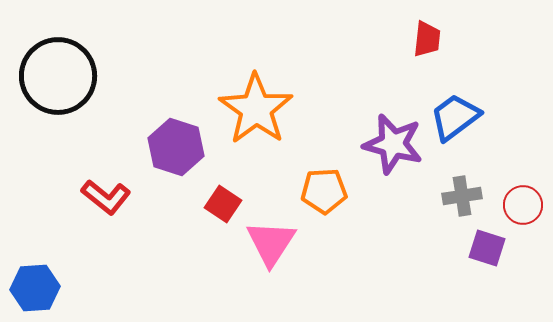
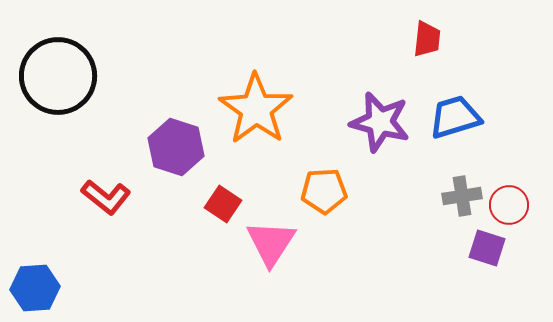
blue trapezoid: rotated 20 degrees clockwise
purple star: moved 13 px left, 22 px up
red circle: moved 14 px left
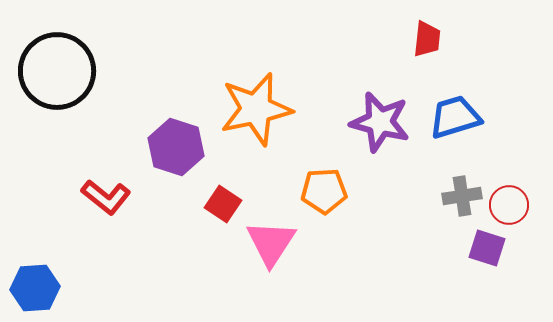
black circle: moved 1 px left, 5 px up
orange star: rotated 24 degrees clockwise
